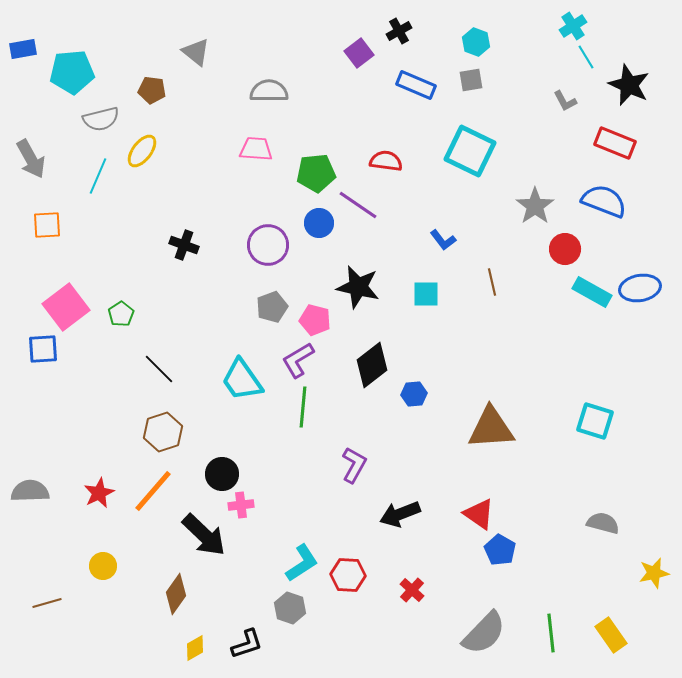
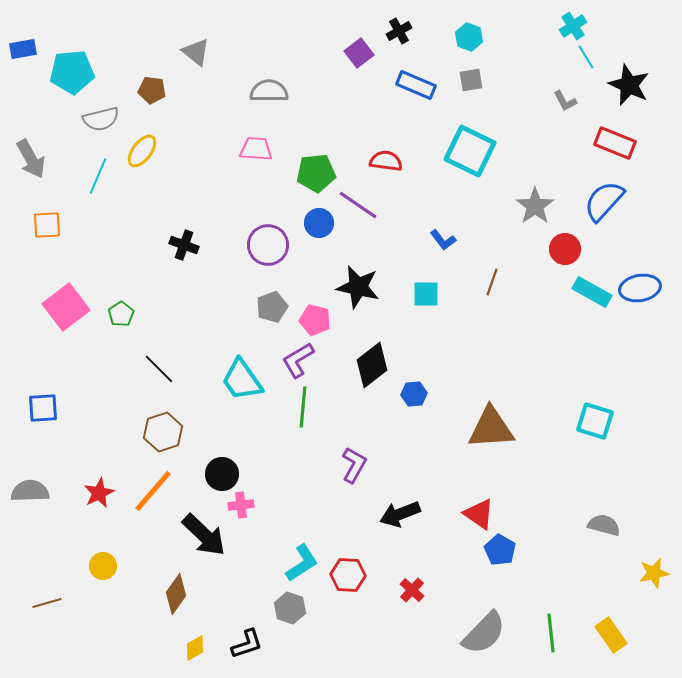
cyan hexagon at (476, 42): moved 7 px left, 5 px up
blue semicircle at (604, 201): rotated 69 degrees counterclockwise
brown line at (492, 282): rotated 32 degrees clockwise
blue square at (43, 349): moved 59 px down
gray semicircle at (603, 523): moved 1 px right, 2 px down
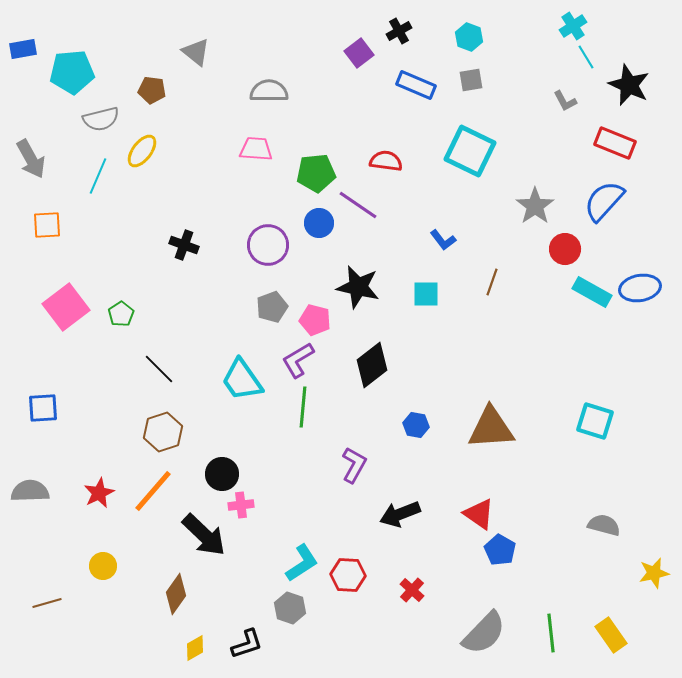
blue hexagon at (414, 394): moved 2 px right, 31 px down; rotated 15 degrees clockwise
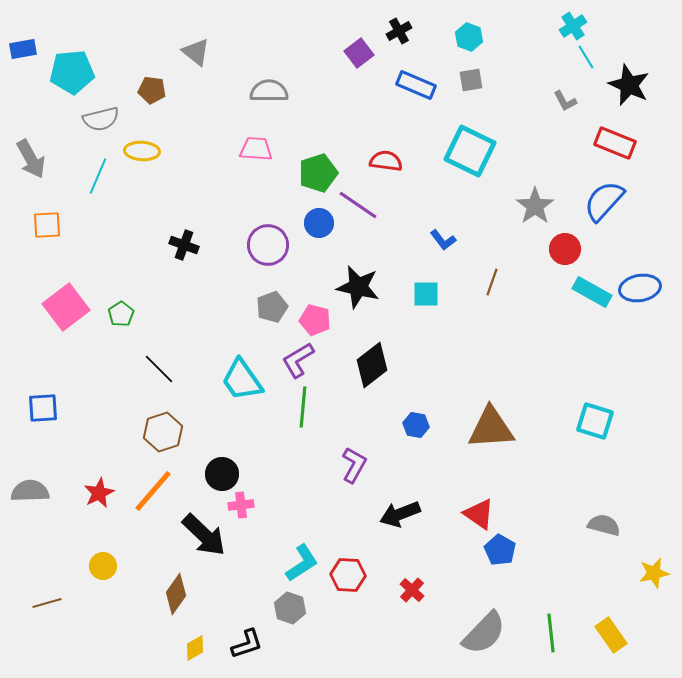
yellow ellipse at (142, 151): rotated 56 degrees clockwise
green pentagon at (316, 173): moved 2 px right; rotated 12 degrees counterclockwise
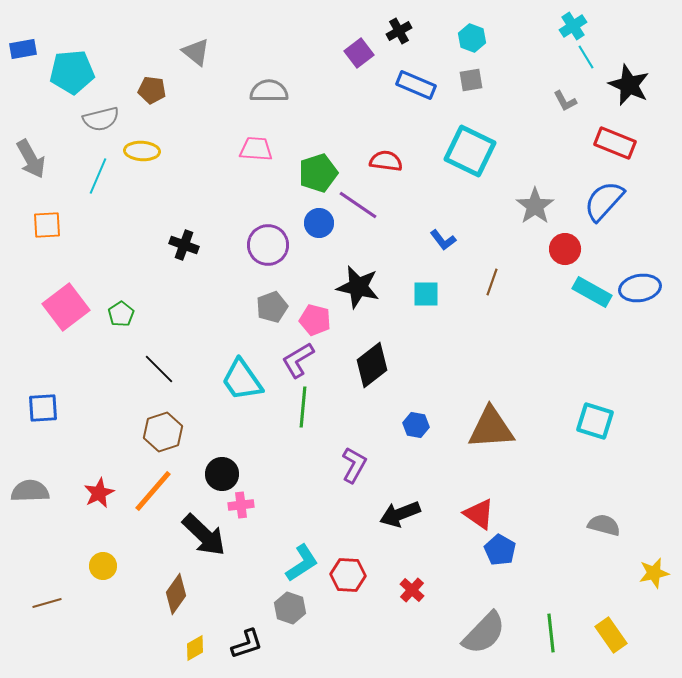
cyan hexagon at (469, 37): moved 3 px right, 1 px down
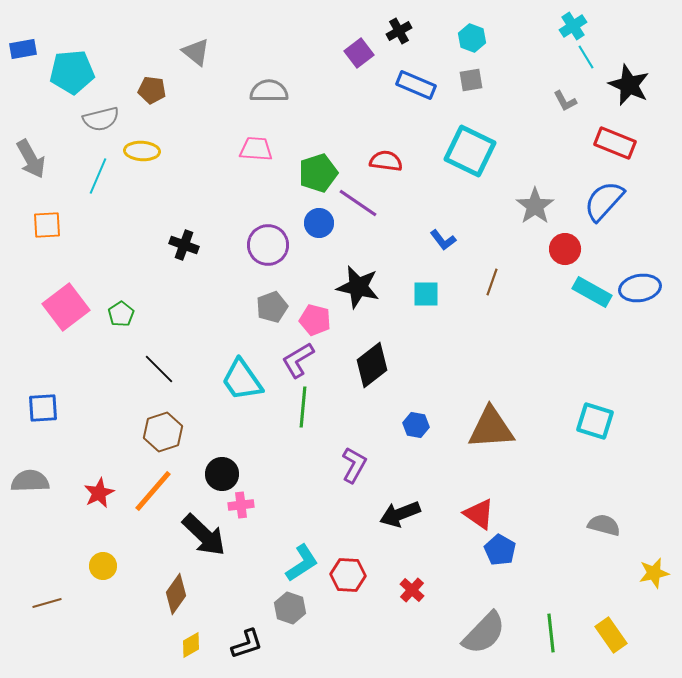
purple line at (358, 205): moved 2 px up
gray semicircle at (30, 491): moved 10 px up
yellow diamond at (195, 648): moved 4 px left, 3 px up
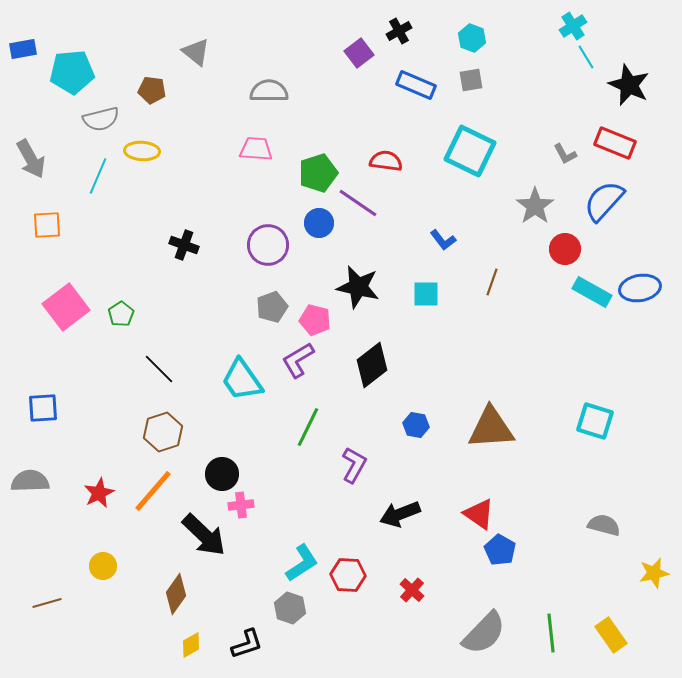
gray L-shape at (565, 101): moved 53 px down
green line at (303, 407): moved 5 px right, 20 px down; rotated 21 degrees clockwise
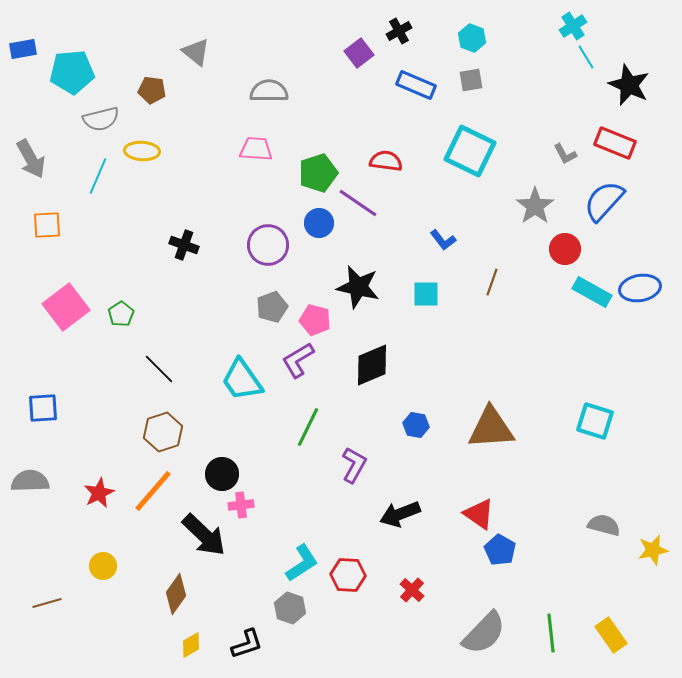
black diamond at (372, 365): rotated 15 degrees clockwise
yellow star at (654, 573): moved 1 px left, 23 px up
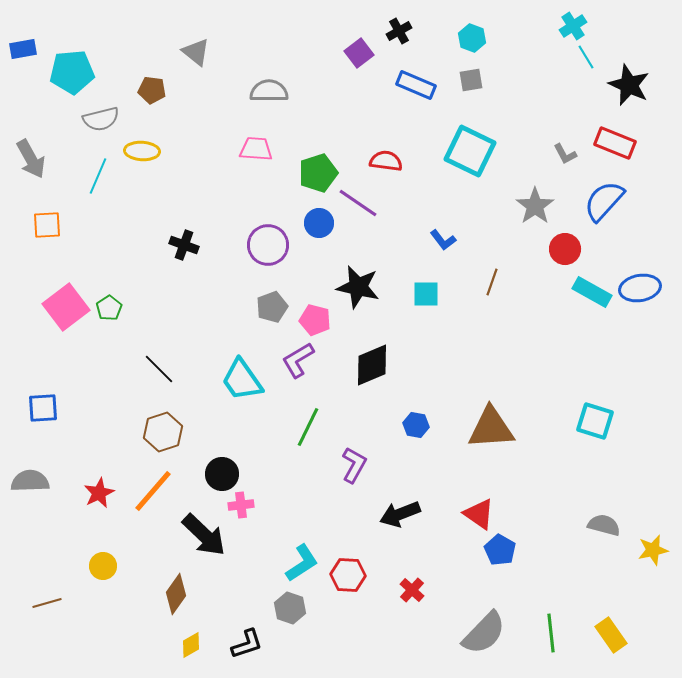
green pentagon at (121, 314): moved 12 px left, 6 px up
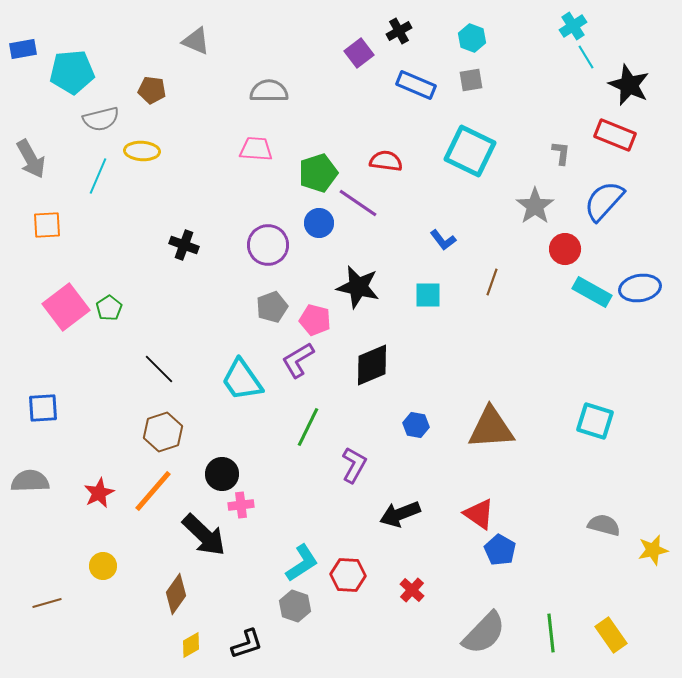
gray triangle at (196, 52): moved 11 px up; rotated 16 degrees counterclockwise
red rectangle at (615, 143): moved 8 px up
gray L-shape at (565, 154): moved 4 px left, 1 px up; rotated 145 degrees counterclockwise
cyan square at (426, 294): moved 2 px right, 1 px down
gray hexagon at (290, 608): moved 5 px right, 2 px up
